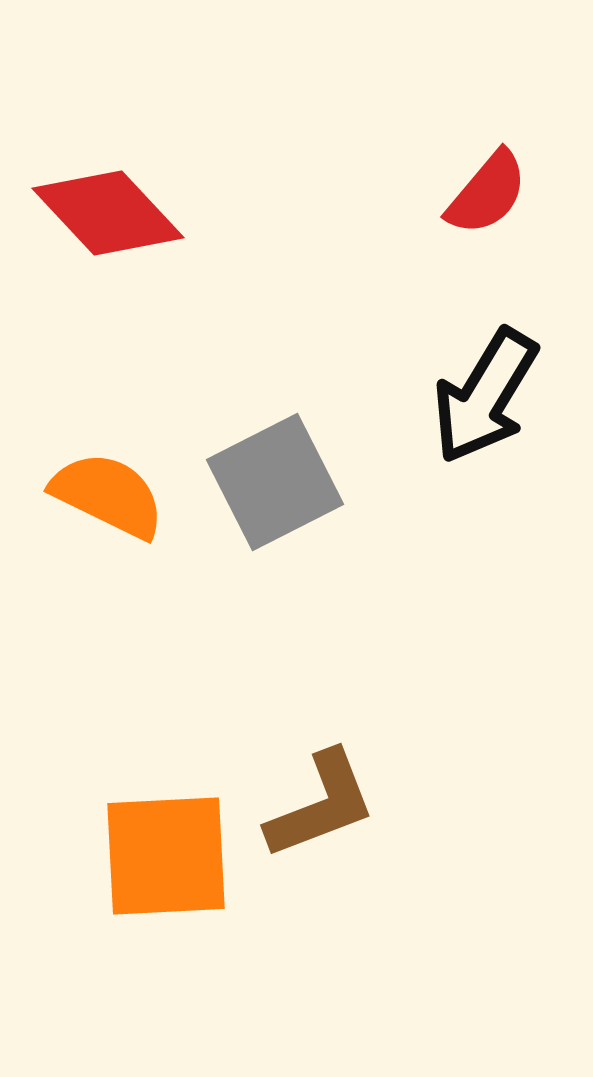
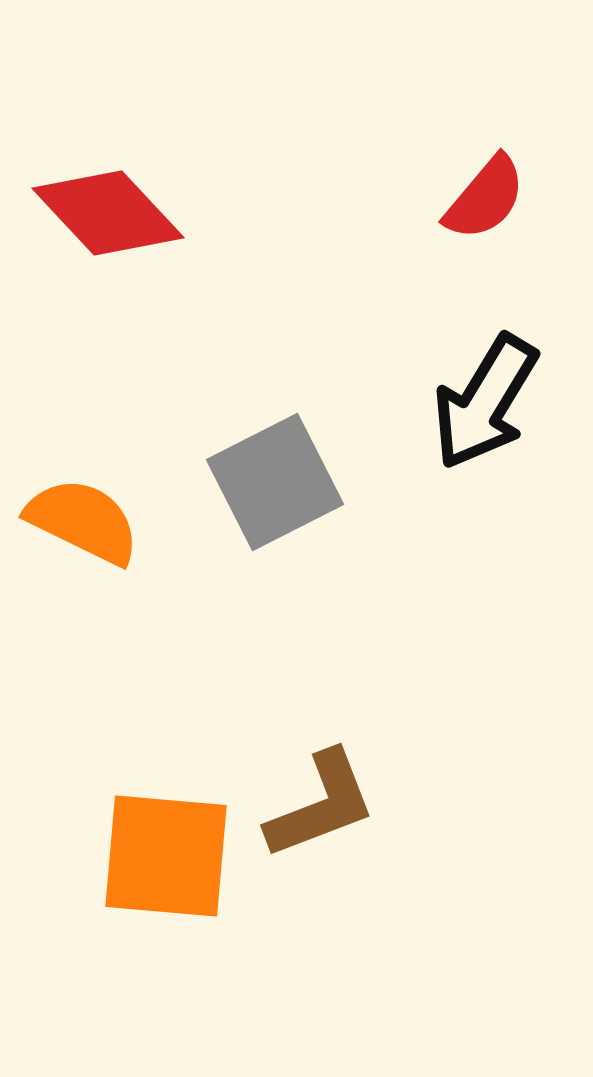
red semicircle: moved 2 px left, 5 px down
black arrow: moved 6 px down
orange semicircle: moved 25 px left, 26 px down
orange square: rotated 8 degrees clockwise
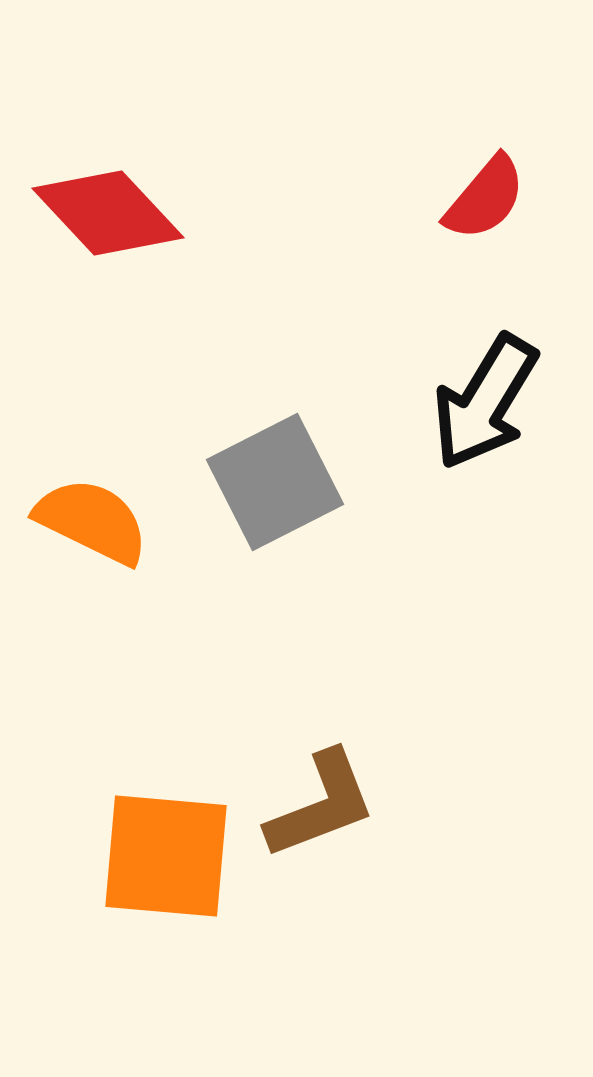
orange semicircle: moved 9 px right
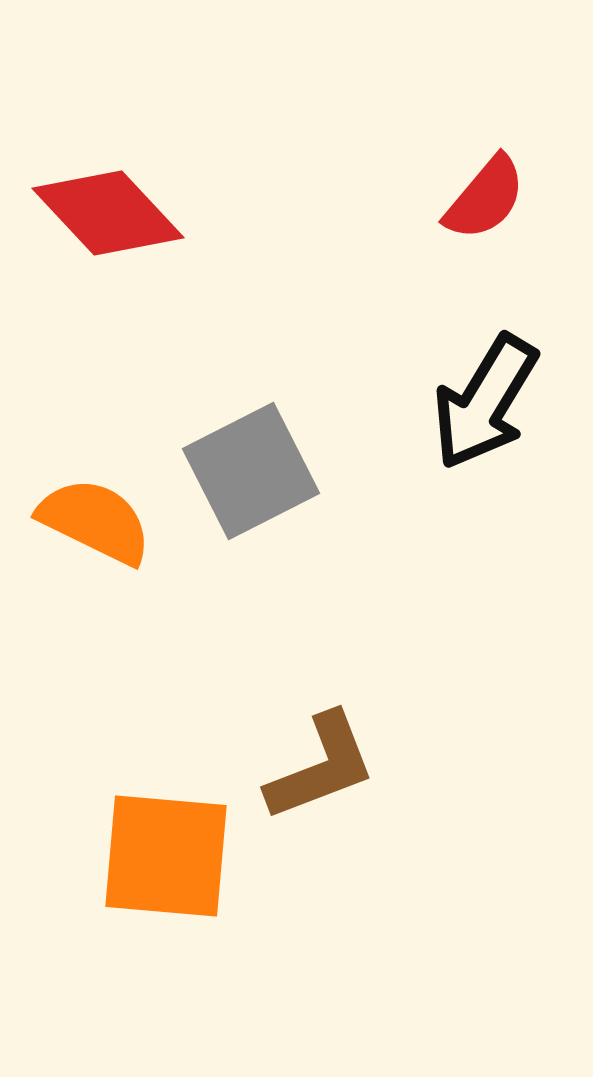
gray square: moved 24 px left, 11 px up
orange semicircle: moved 3 px right
brown L-shape: moved 38 px up
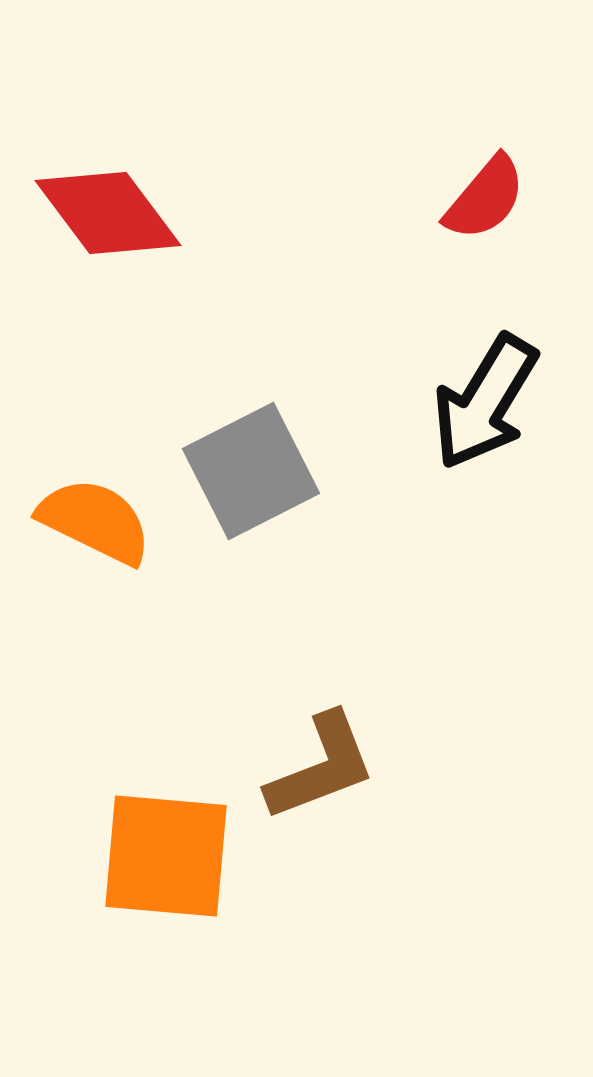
red diamond: rotated 6 degrees clockwise
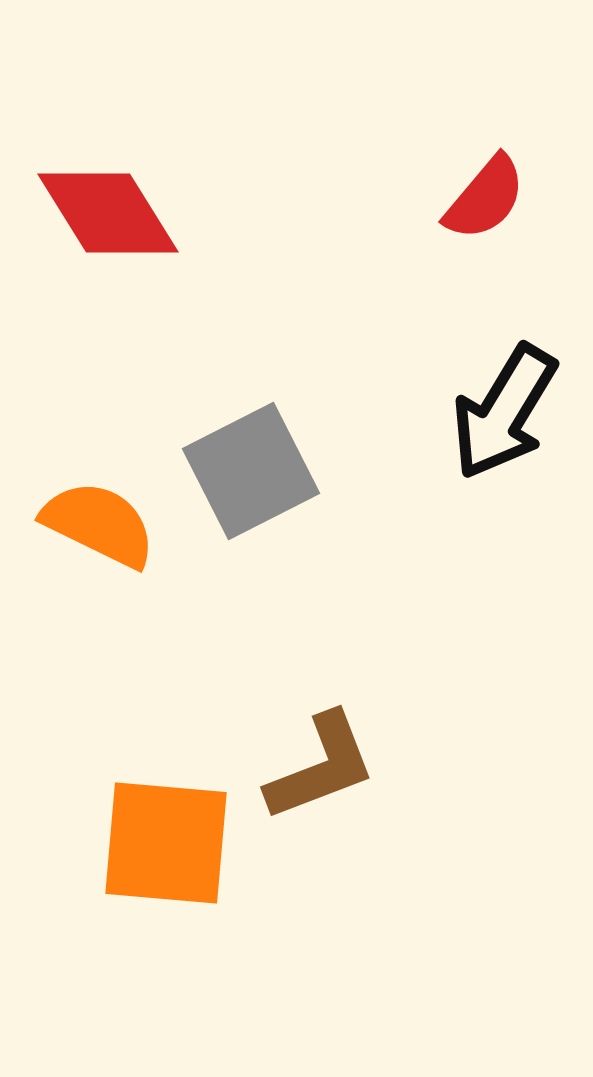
red diamond: rotated 5 degrees clockwise
black arrow: moved 19 px right, 10 px down
orange semicircle: moved 4 px right, 3 px down
orange square: moved 13 px up
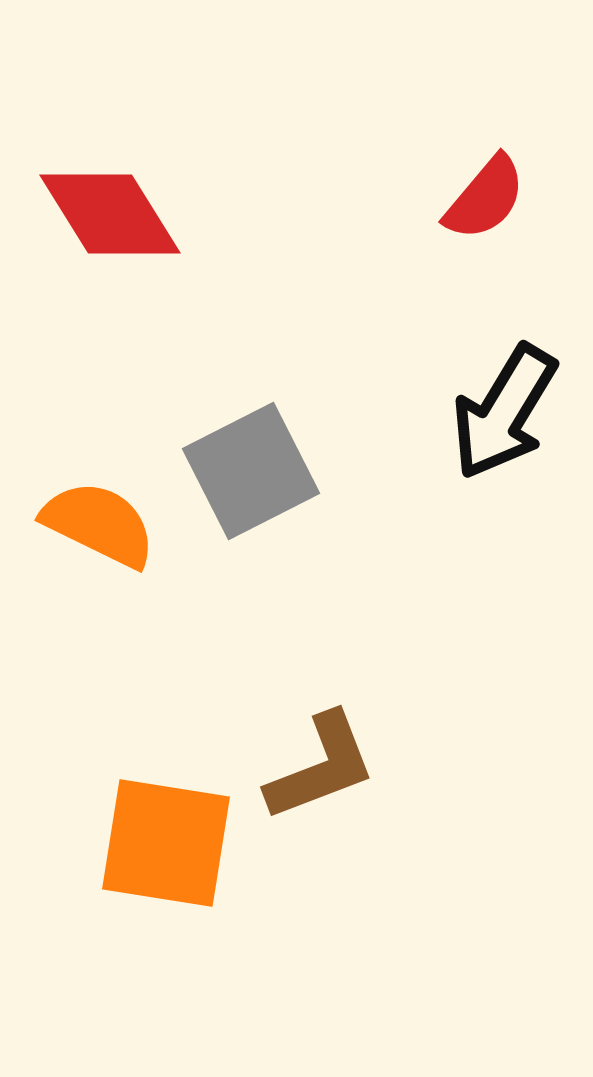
red diamond: moved 2 px right, 1 px down
orange square: rotated 4 degrees clockwise
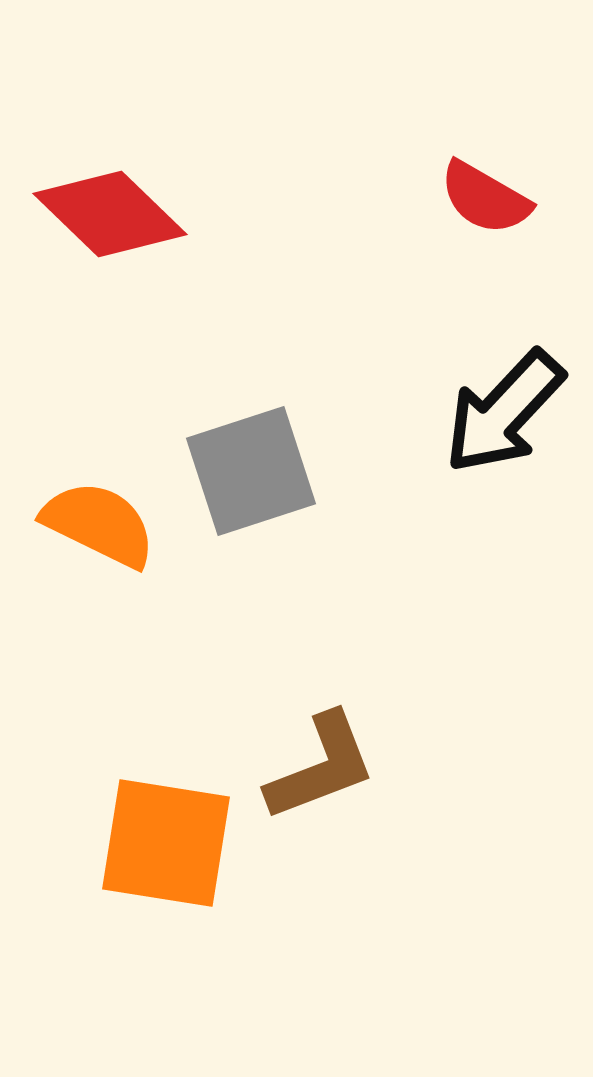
red semicircle: rotated 80 degrees clockwise
red diamond: rotated 14 degrees counterclockwise
black arrow: rotated 12 degrees clockwise
gray square: rotated 9 degrees clockwise
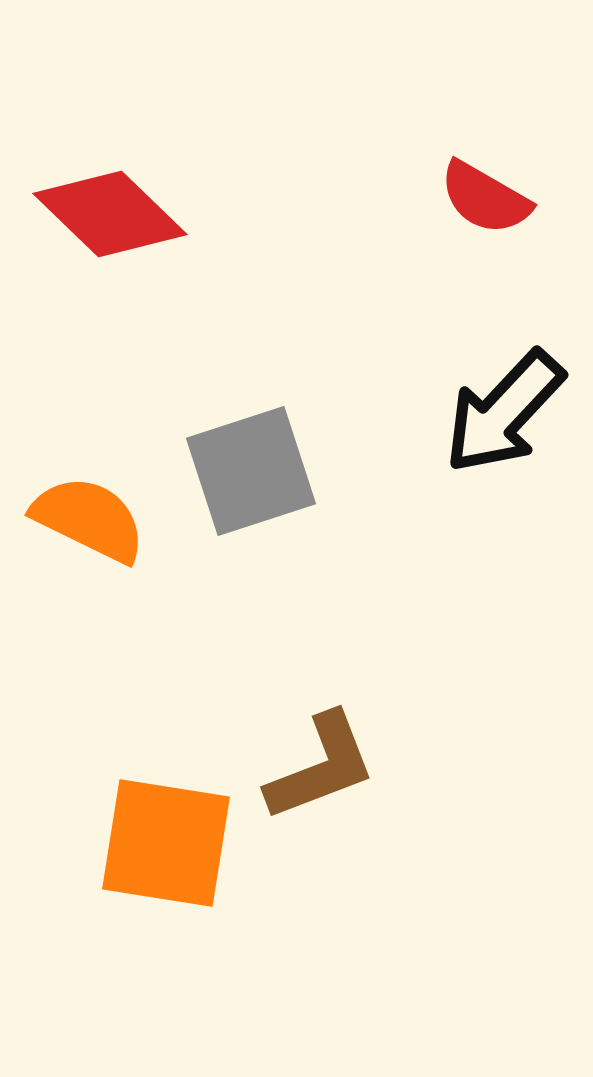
orange semicircle: moved 10 px left, 5 px up
